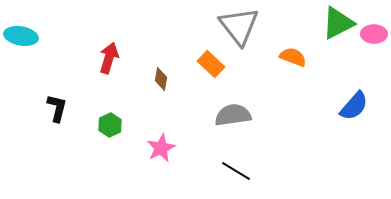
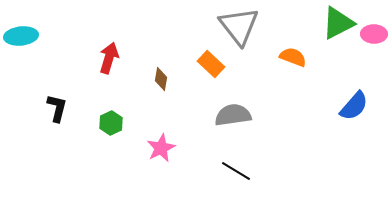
cyan ellipse: rotated 16 degrees counterclockwise
green hexagon: moved 1 px right, 2 px up
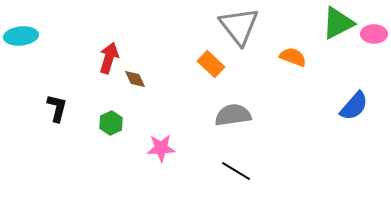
brown diamond: moved 26 px left; rotated 35 degrees counterclockwise
pink star: rotated 24 degrees clockwise
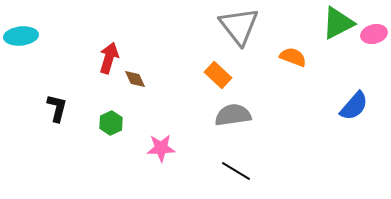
pink ellipse: rotated 15 degrees counterclockwise
orange rectangle: moved 7 px right, 11 px down
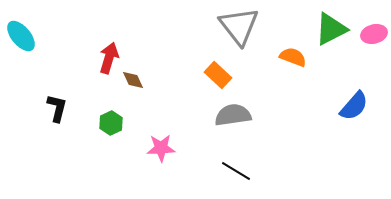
green triangle: moved 7 px left, 6 px down
cyan ellipse: rotated 56 degrees clockwise
brown diamond: moved 2 px left, 1 px down
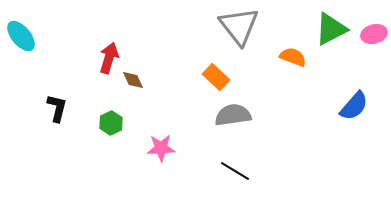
orange rectangle: moved 2 px left, 2 px down
black line: moved 1 px left
